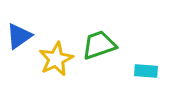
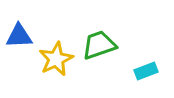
blue triangle: rotated 32 degrees clockwise
cyan rectangle: rotated 25 degrees counterclockwise
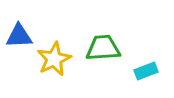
green trapezoid: moved 4 px right, 3 px down; rotated 15 degrees clockwise
yellow star: moved 2 px left
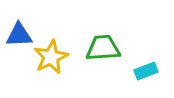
blue triangle: moved 1 px up
yellow star: moved 3 px left, 2 px up
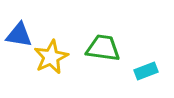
blue triangle: rotated 12 degrees clockwise
green trapezoid: rotated 12 degrees clockwise
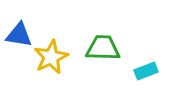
green trapezoid: rotated 6 degrees counterclockwise
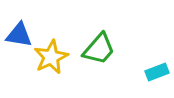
green trapezoid: moved 4 px left, 1 px down; rotated 129 degrees clockwise
cyan rectangle: moved 11 px right, 1 px down
